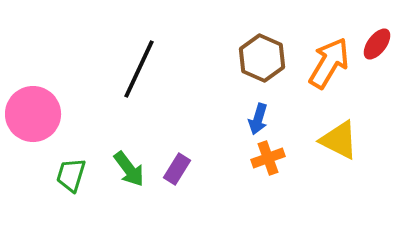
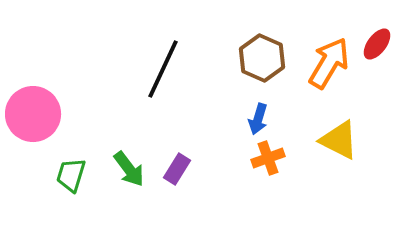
black line: moved 24 px right
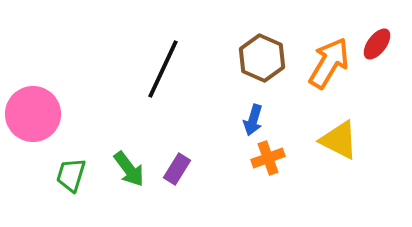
blue arrow: moved 5 px left, 1 px down
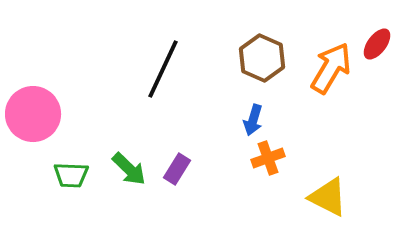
orange arrow: moved 2 px right, 5 px down
yellow triangle: moved 11 px left, 57 px down
green arrow: rotated 9 degrees counterclockwise
green trapezoid: rotated 105 degrees counterclockwise
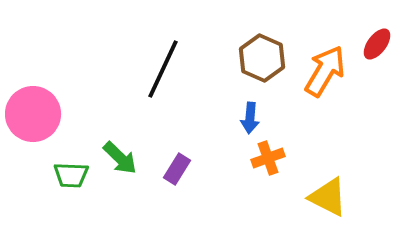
orange arrow: moved 6 px left, 3 px down
blue arrow: moved 3 px left, 2 px up; rotated 12 degrees counterclockwise
green arrow: moved 9 px left, 11 px up
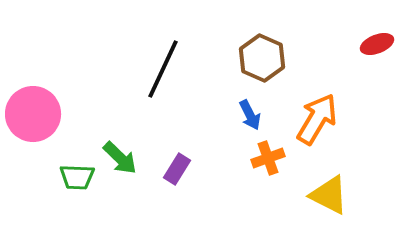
red ellipse: rotated 32 degrees clockwise
orange arrow: moved 8 px left, 48 px down
blue arrow: moved 3 px up; rotated 32 degrees counterclockwise
green trapezoid: moved 6 px right, 2 px down
yellow triangle: moved 1 px right, 2 px up
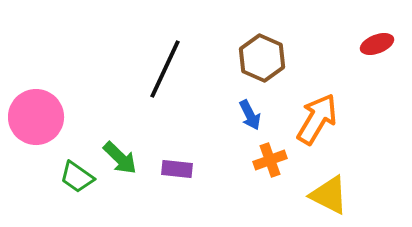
black line: moved 2 px right
pink circle: moved 3 px right, 3 px down
orange cross: moved 2 px right, 2 px down
purple rectangle: rotated 64 degrees clockwise
green trapezoid: rotated 33 degrees clockwise
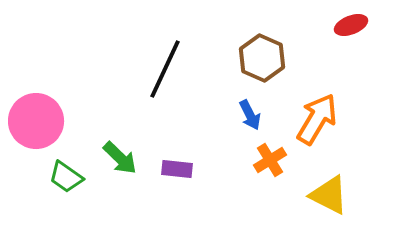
red ellipse: moved 26 px left, 19 px up
pink circle: moved 4 px down
orange cross: rotated 12 degrees counterclockwise
green trapezoid: moved 11 px left
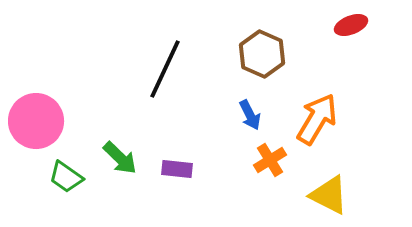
brown hexagon: moved 4 px up
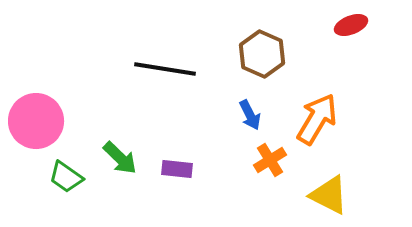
black line: rotated 74 degrees clockwise
